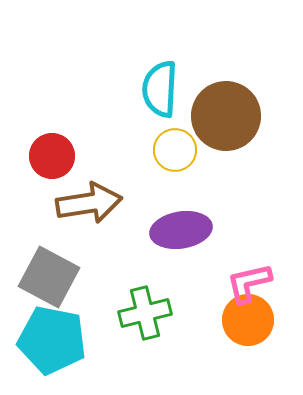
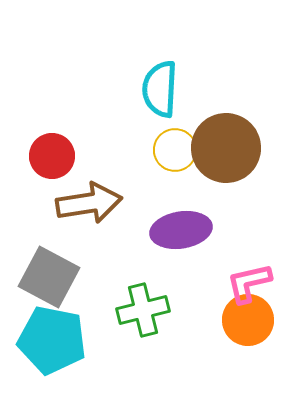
brown circle: moved 32 px down
green cross: moved 2 px left, 3 px up
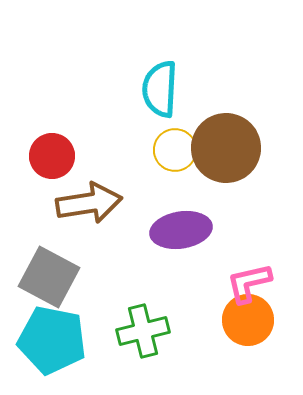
green cross: moved 21 px down
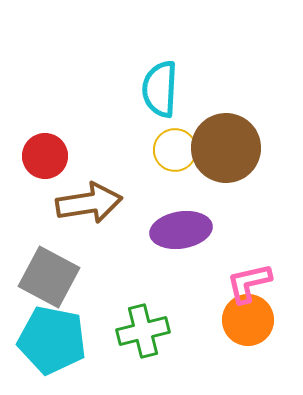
red circle: moved 7 px left
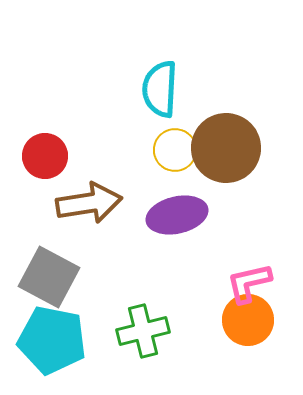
purple ellipse: moved 4 px left, 15 px up; rotated 4 degrees counterclockwise
